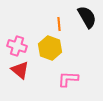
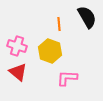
yellow hexagon: moved 3 px down
red triangle: moved 2 px left, 2 px down
pink L-shape: moved 1 px left, 1 px up
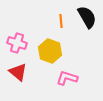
orange line: moved 2 px right, 3 px up
pink cross: moved 3 px up
pink L-shape: rotated 15 degrees clockwise
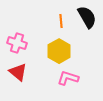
yellow hexagon: moved 9 px right; rotated 10 degrees clockwise
pink L-shape: moved 1 px right
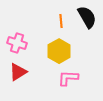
red triangle: rotated 48 degrees clockwise
pink L-shape: rotated 15 degrees counterclockwise
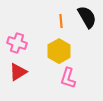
pink L-shape: rotated 75 degrees counterclockwise
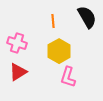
orange line: moved 8 px left
pink L-shape: moved 1 px up
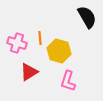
orange line: moved 13 px left, 17 px down
yellow hexagon: rotated 15 degrees counterclockwise
red triangle: moved 11 px right
pink L-shape: moved 4 px down
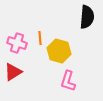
black semicircle: rotated 35 degrees clockwise
red triangle: moved 16 px left
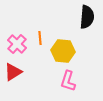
pink cross: moved 1 px down; rotated 24 degrees clockwise
yellow hexagon: moved 4 px right; rotated 10 degrees counterclockwise
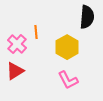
orange line: moved 4 px left, 6 px up
yellow hexagon: moved 4 px right, 4 px up; rotated 25 degrees clockwise
red triangle: moved 2 px right, 1 px up
pink L-shape: moved 1 px up; rotated 45 degrees counterclockwise
